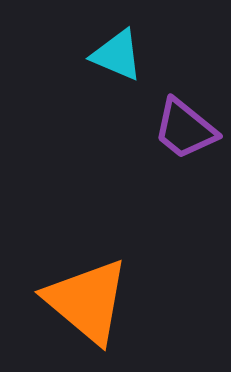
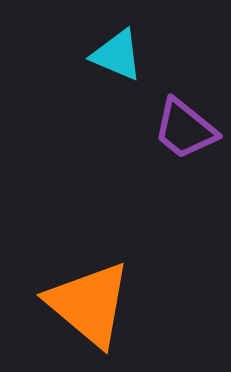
orange triangle: moved 2 px right, 3 px down
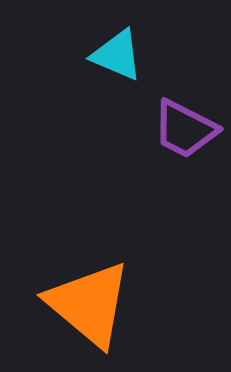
purple trapezoid: rotated 12 degrees counterclockwise
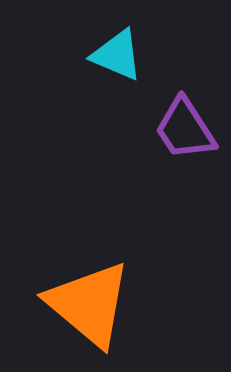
purple trapezoid: rotated 30 degrees clockwise
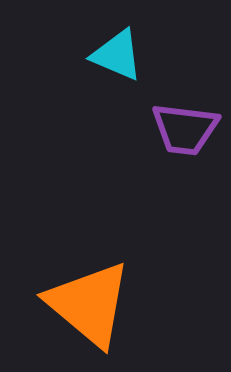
purple trapezoid: rotated 50 degrees counterclockwise
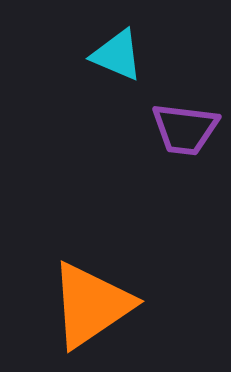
orange triangle: moved 2 px right, 1 px down; rotated 46 degrees clockwise
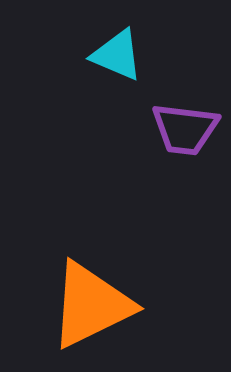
orange triangle: rotated 8 degrees clockwise
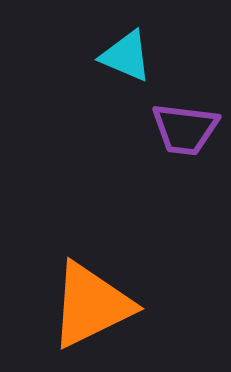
cyan triangle: moved 9 px right, 1 px down
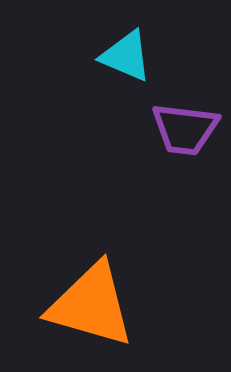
orange triangle: rotated 42 degrees clockwise
